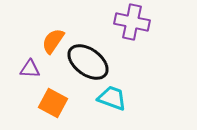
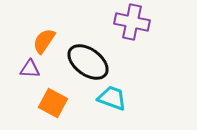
orange semicircle: moved 9 px left
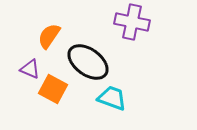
orange semicircle: moved 5 px right, 5 px up
purple triangle: rotated 20 degrees clockwise
orange square: moved 14 px up
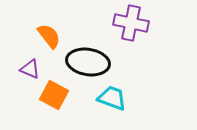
purple cross: moved 1 px left, 1 px down
orange semicircle: rotated 108 degrees clockwise
black ellipse: rotated 27 degrees counterclockwise
orange square: moved 1 px right, 6 px down
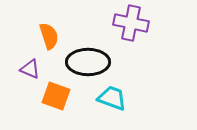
orange semicircle: rotated 20 degrees clockwise
black ellipse: rotated 9 degrees counterclockwise
orange square: moved 2 px right, 1 px down; rotated 8 degrees counterclockwise
